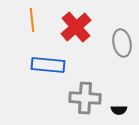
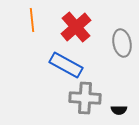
blue rectangle: moved 18 px right; rotated 24 degrees clockwise
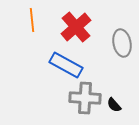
black semicircle: moved 5 px left, 5 px up; rotated 49 degrees clockwise
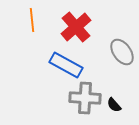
gray ellipse: moved 9 px down; rotated 24 degrees counterclockwise
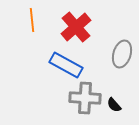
gray ellipse: moved 2 px down; rotated 52 degrees clockwise
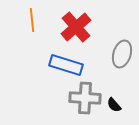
blue rectangle: rotated 12 degrees counterclockwise
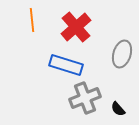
gray cross: rotated 24 degrees counterclockwise
black semicircle: moved 4 px right, 4 px down
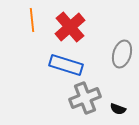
red cross: moved 6 px left
black semicircle: rotated 28 degrees counterclockwise
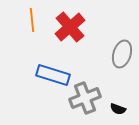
blue rectangle: moved 13 px left, 10 px down
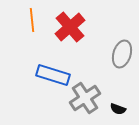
gray cross: rotated 12 degrees counterclockwise
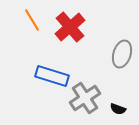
orange line: rotated 25 degrees counterclockwise
blue rectangle: moved 1 px left, 1 px down
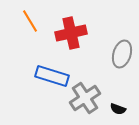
orange line: moved 2 px left, 1 px down
red cross: moved 1 px right, 6 px down; rotated 28 degrees clockwise
